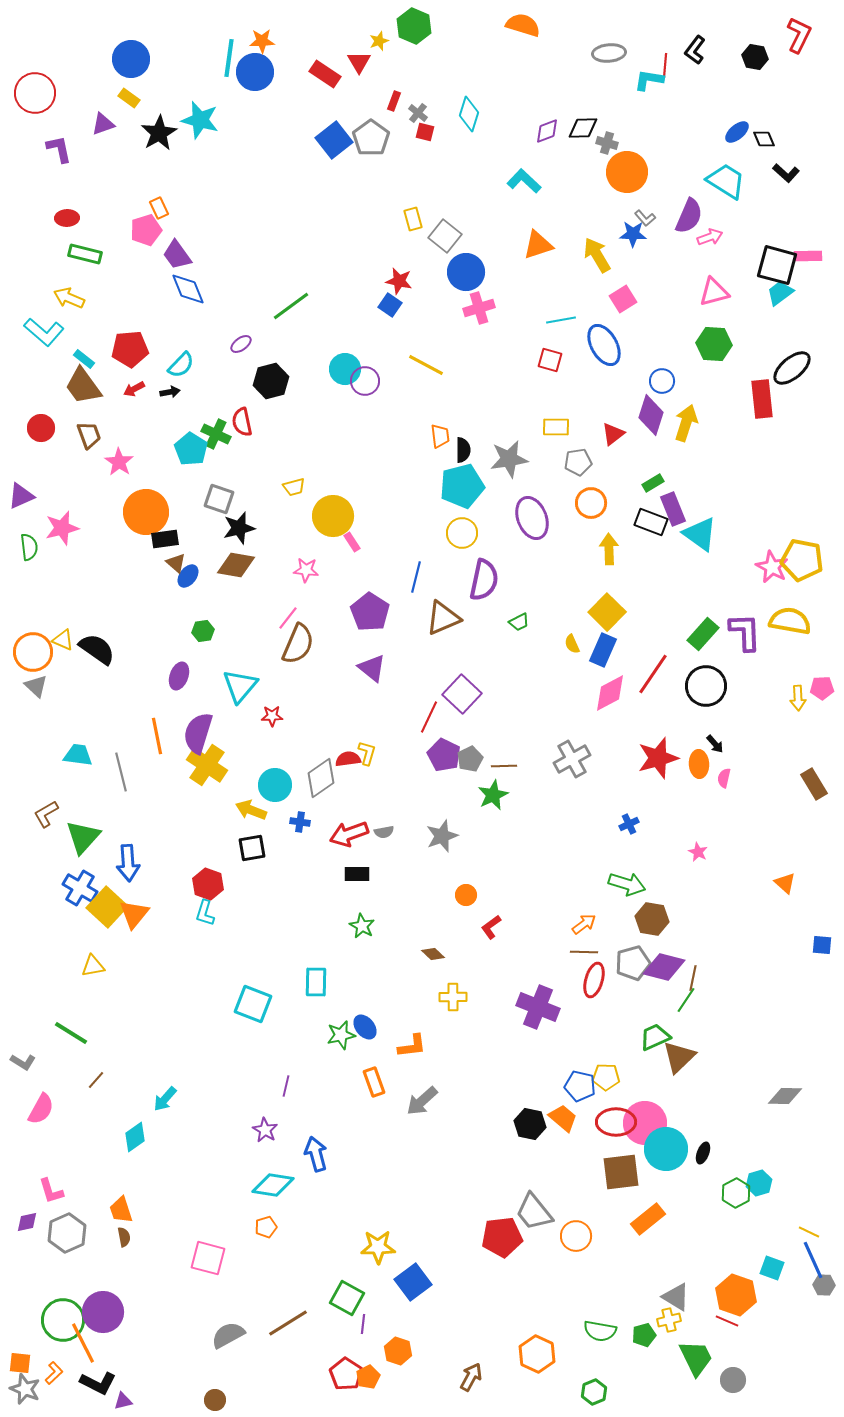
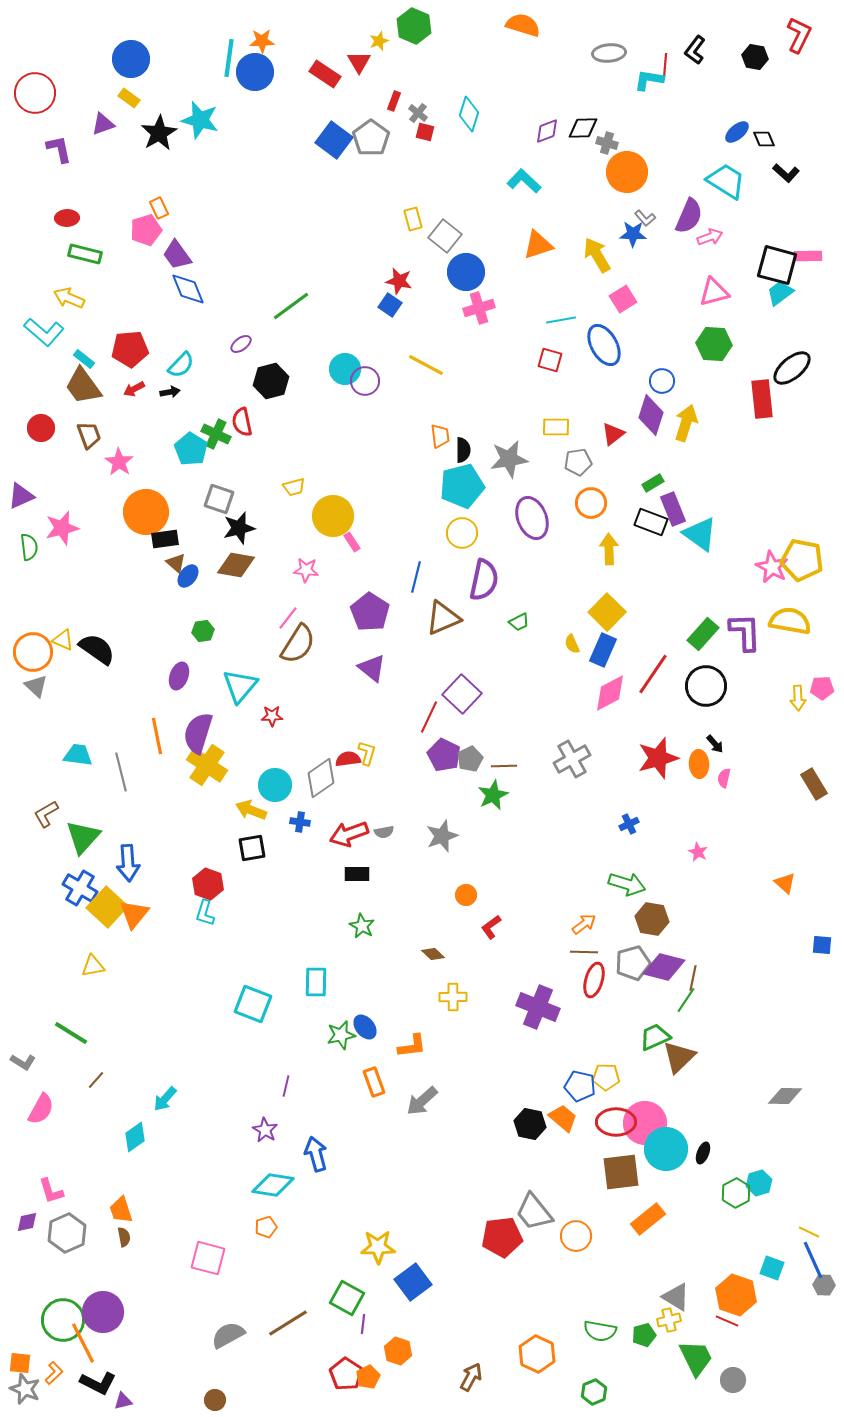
blue square at (334, 140): rotated 15 degrees counterclockwise
brown semicircle at (298, 644): rotated 9 degrees clockwise
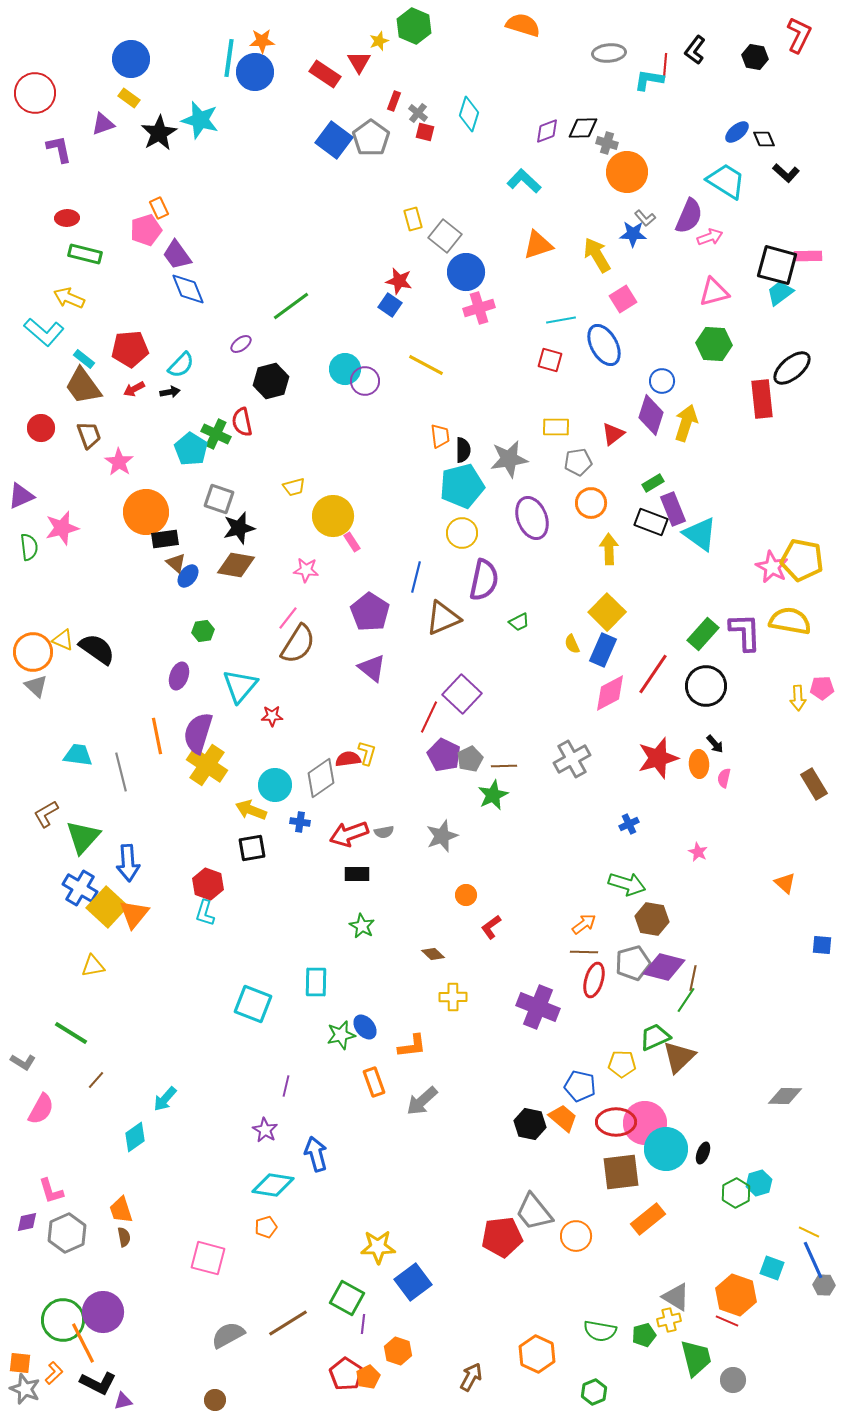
yellow pentagon at (606, 1077): moved 16 px right, 13 px up
green trapezoid at (696, 1358): rotated 12 degrees clockwise
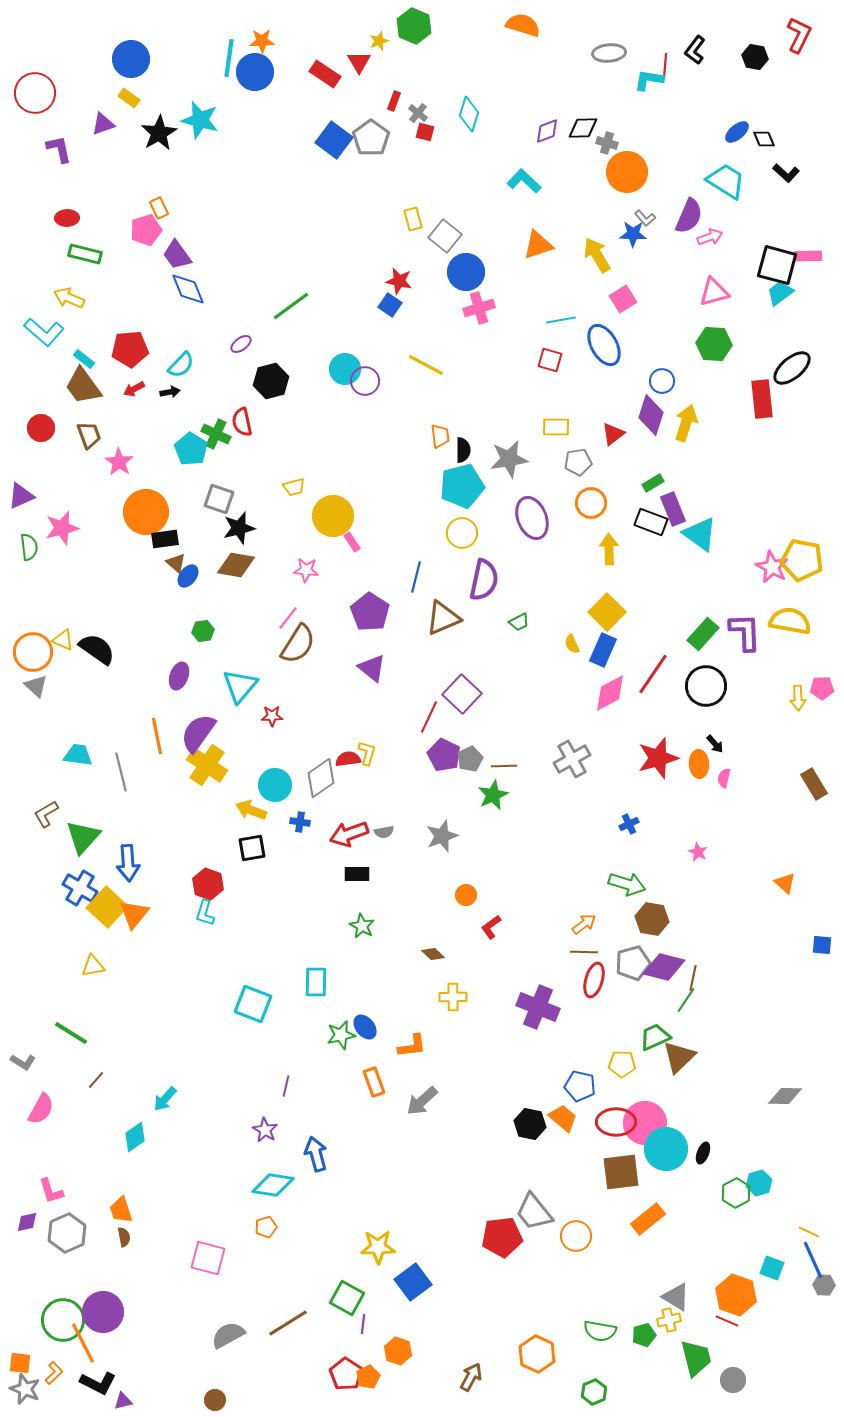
purple semicircle at (198, 733): rotated 18 degrees clockwise
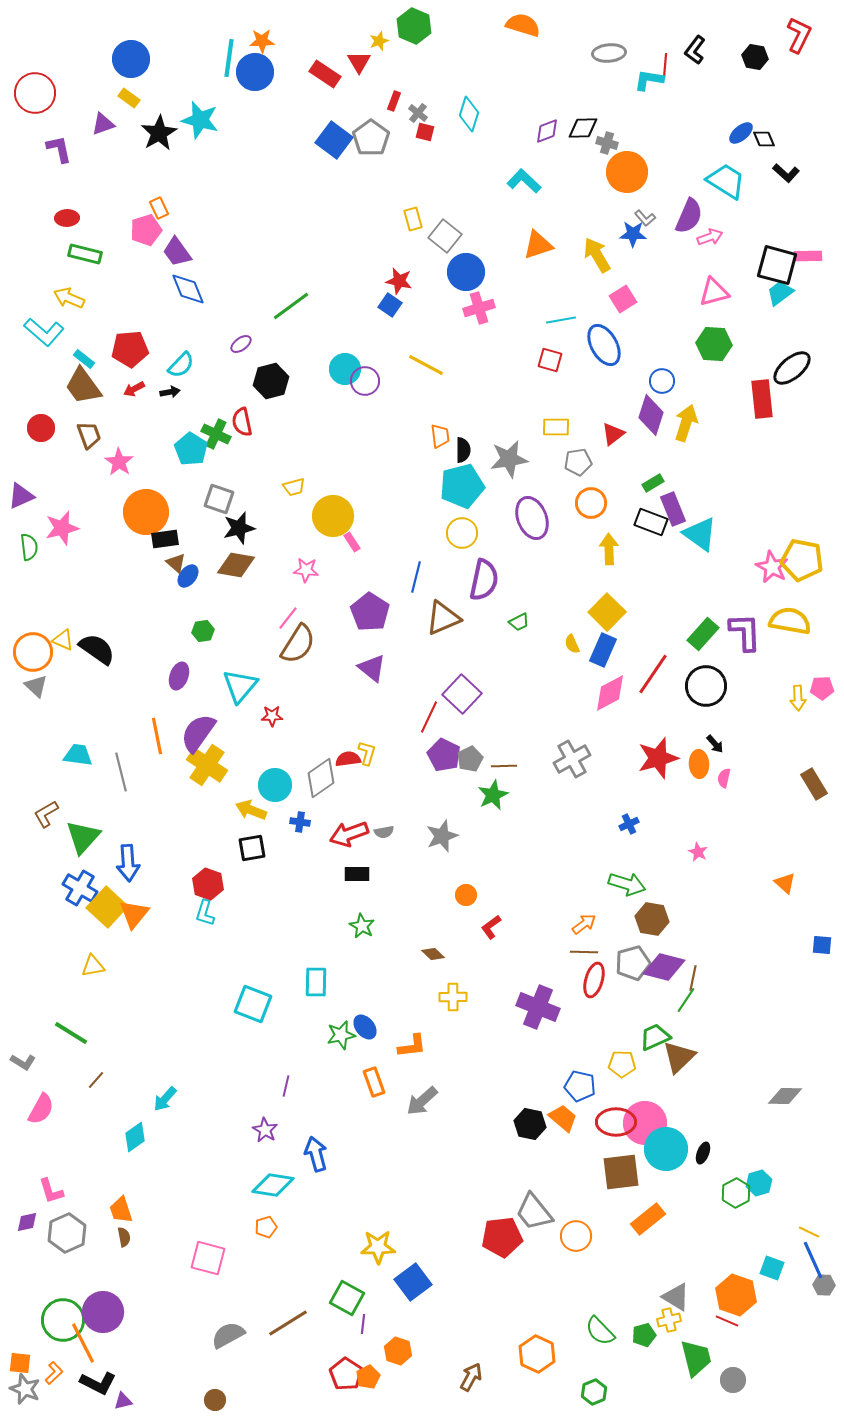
blue ellipse at (737, 132): moved 4 px right, 1 px down
purple trapezoid at (177, 255): moved 3 px up
green semicircle at (600, 1331): rotated 36 degrees clockwise
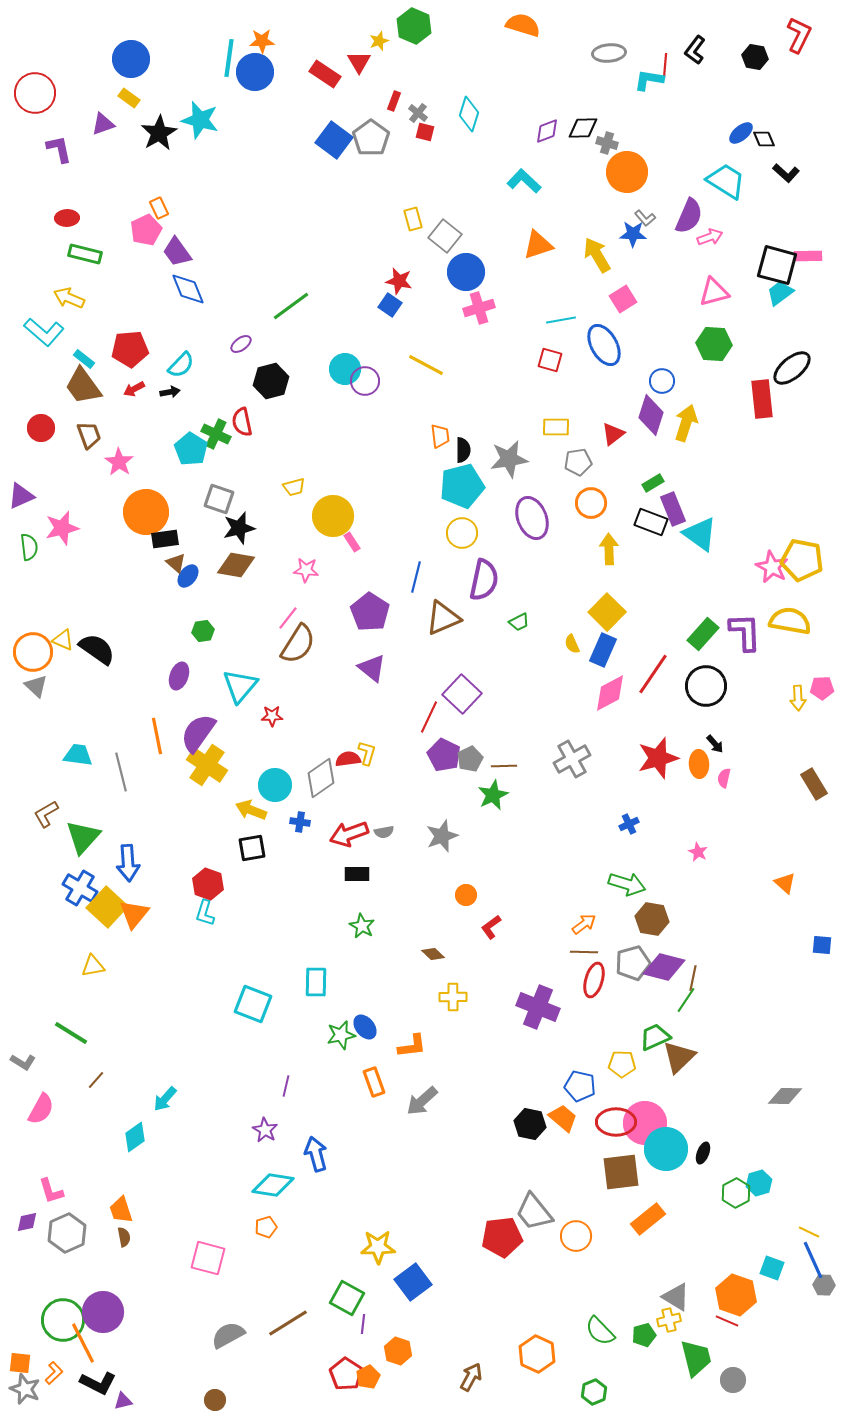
pink pentagon at (146, 230): rotated 8 degrees counterclockwise
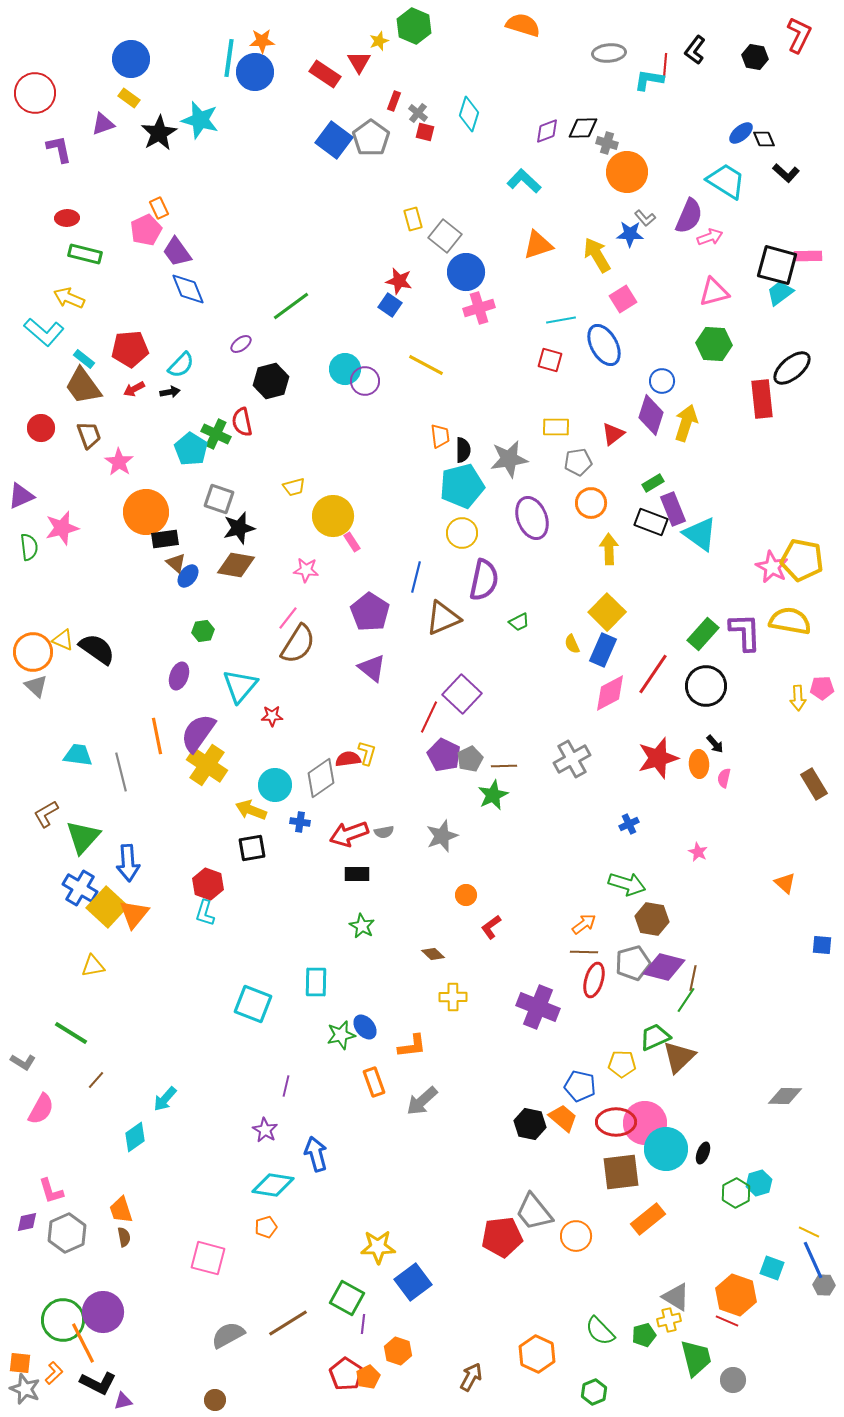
blue star at (633, 234): moved 3 px left
